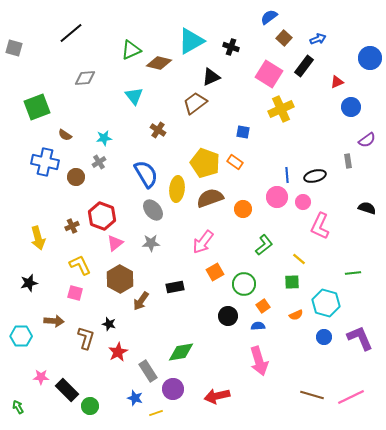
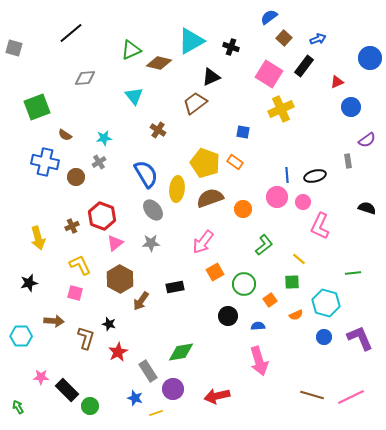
orange square at (263, 306): moved 7 px right, 6 px up
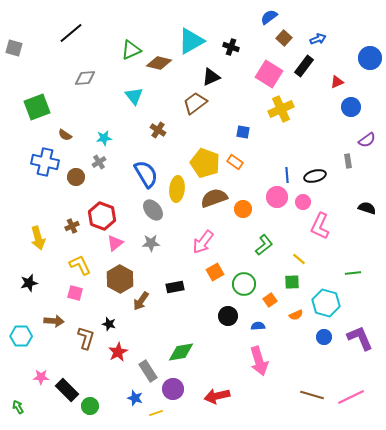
brown semicircle at (210, 198): moved 4 px right
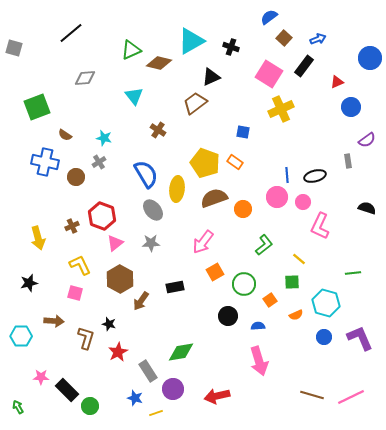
cyan star at (104, 138): rotated 21 degrees clockwise
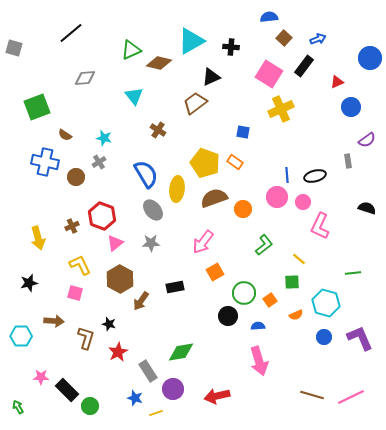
blue semicircle at (269, 17): rotated 30 degrees clockwise
black cross at (231, 47): rotated 14 degrees counterclockwise
green circle at (244, 284): moved 9 px down
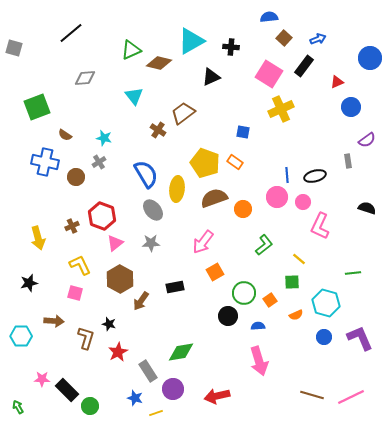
brown trapezoid at (195, 103): moved 12 px left, 10 px down
pink star at (41, 377): moved 1 px right, 2 px down
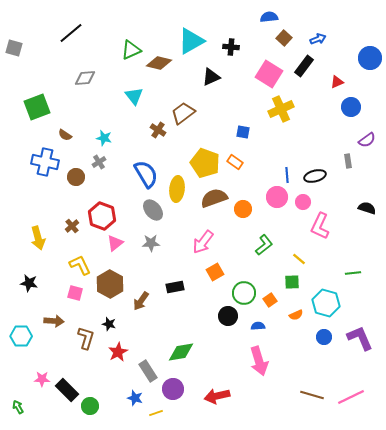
brown cross at (72, 226): rotated 16 degrees counterclockwise
brown hexagon at (120, 279): moved 10 px left, 5 px down
black star at (29, 283): rotated 24 degrees clockwise
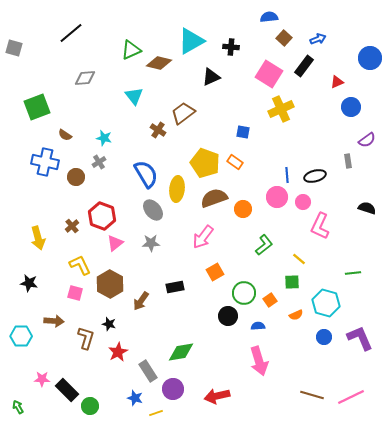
pink arrow at (203, 242): moved 5 px up
